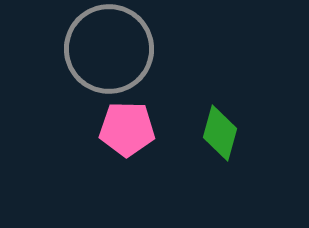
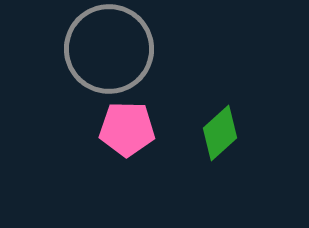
green diamond: rotated 32 degrees clockwise
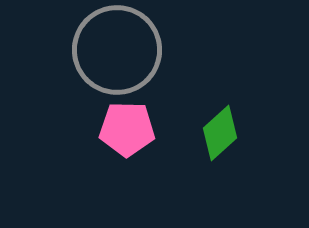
gray circle: moved 8 px right, 1 px down
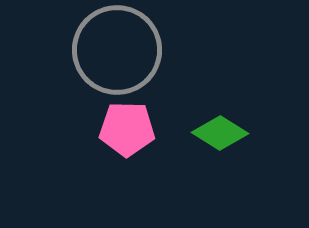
green diamond: rotated 74 degrees clockwise
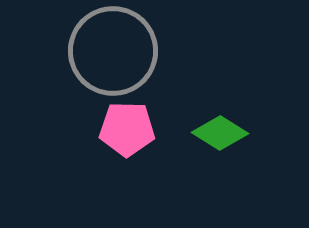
gray circle: moved 4 px left, 1 px down
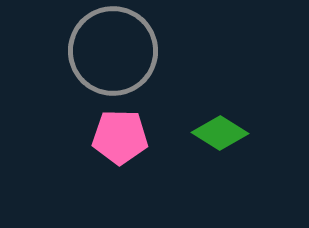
pink pentagon: moved 7 px left, 8 px down
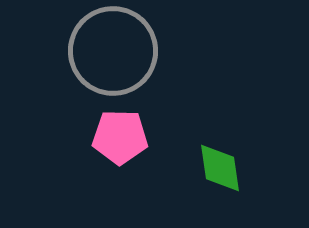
green diamond: moved 35 px down; rotated 50 degrees clockwise
